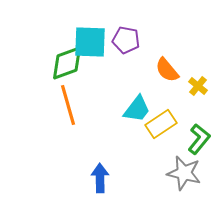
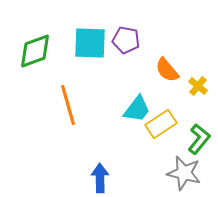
cyan square: moved 1 px down
green diamond: moved 32 px left, 12 px up
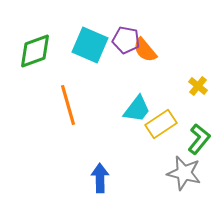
cyan square: moved 2 px down; rotated 21 degrees clockwise
orange semicircle: moved 22 px left, 20 px up
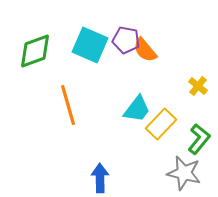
yellow rectangle: rotated 12 degrees counterclockwise
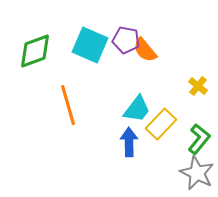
gray star: moved 13 px right; rotated 12 degrees clockwise
blue arrow: moved 29 px right, 36 px up
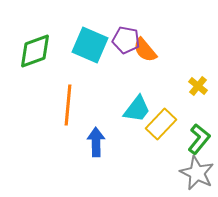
orange line: rotated 21 degrees clockwise
blue arrow: moved 33 px left
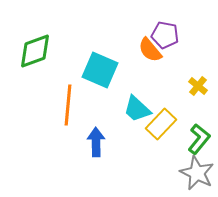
purple pentagon: moved 39 px right, 5 px up
cyan square: moved 10 px right, 25 px down
orange semicircle: moved 5 px right
cyan trapezoid: rotated 96 degrees clockwise
